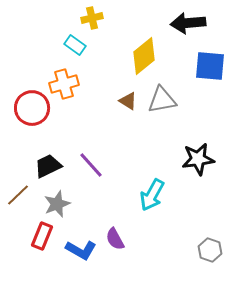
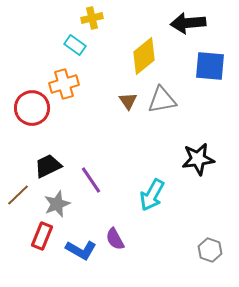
brown triangle: rotated 24 degrees clockwise
purple line: moved 15 px down; rotated 8 degrees clockwise
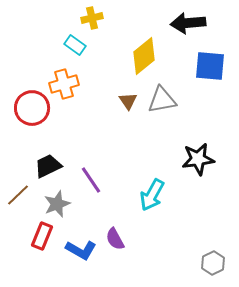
gray hexagon: moved 3 px right, 13 px down; rotated 15 degrees clockwise
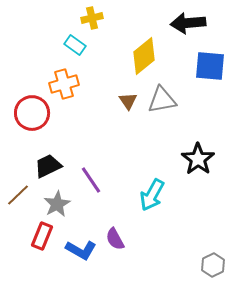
red circle: moved 5 px down
black star: rotated 28 degrees counterclockwise
gray star: rotated 8 degrees counterclockwise
gray hexagon: moved 2 px down
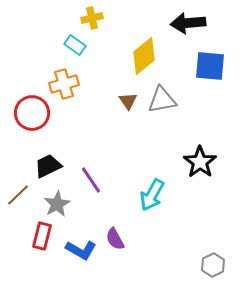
black star: moved 2 px right, 3 px down
red rectangle: rotated 8 degrees counterclockwise
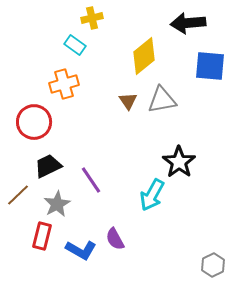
red circle: moved 2 px right, 9 px down
black star: moved 21 px left
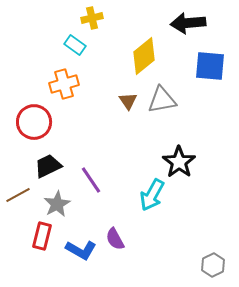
brown line: rotated 15 degrees clockwise
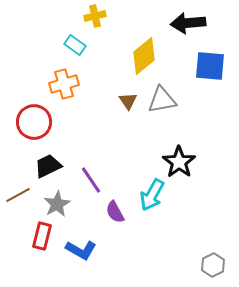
yellow cross: moved 3 px right, 2 px up
purple semicircle: moved 27 px up
